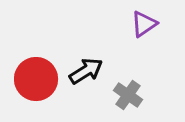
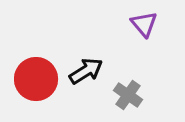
purple triangle: rotated 36 degrees counterclockwise
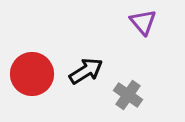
purple triangle: moved 1 px left, 2 px up
red circle: moved 4 px left, 5 px up
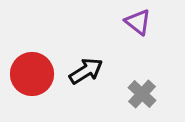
purple triangle: moved 5 px left; rotated 12 degrees counterclockwise
gray cross: moved 14 px right, 1 px up; rotated 8 degrees clockwise
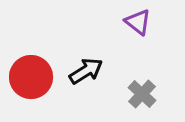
red circle: moved 1 px left, 3 px down
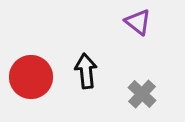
black arrow: rotated 64 degrees counterclockwise
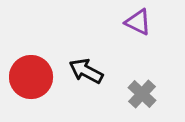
purple triangle: rotated 12 degrees counterclockwise
black arrow: rotated 56 degrees counterclockwise
